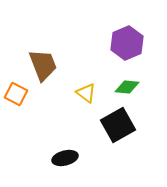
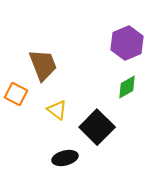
green diamond: rotated 35 degrees counterclockwise
yellow triangle: moved 29 px left, 17 px down
black square: moved 21 px left, 2 px down; rotated 16 degrees counterclockwise
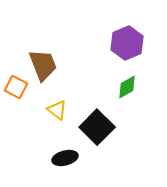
orange square: moved 7 px up
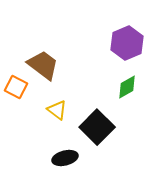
brown trapezoid: rotated 32 degrees counterclockwise
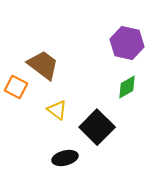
purple hexagon: rotated 24 degrees counterclockwise
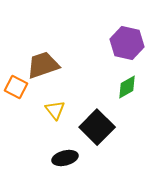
brown trapezoid: rotated 56 degrees counterclockwise
yellow triangle: moved 2 px left; rotated 15 degrees clockwise
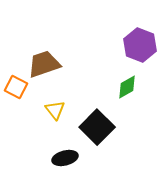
purple hexagon: moved 13 px right, 2 px down; rotated 8 degrees clockwise
brown trapezoid: moved 1 px right, 1 px up
